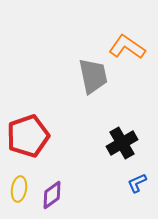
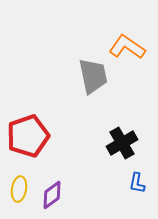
blue L-shape: rotated 55 degrees counterclockwise
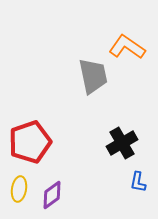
red pentagon: moved 2 px right, 6 px down
blue L-shape: moved 1 px right, 1 px up
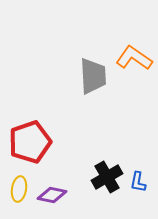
orange L-shape: moved 7 px right, 11 px down
gray trapezoid: rotated 9 degrees clockwise
black cross: moved 15 px left, 34 px down
purple diamond: rotated 48 degrees clockwise
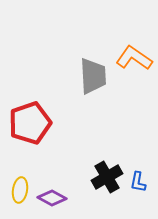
red pentagon: moved 19 px up
yellow ellipse: moved 1 px right, 1 px down
purple diamond: moved 3 px down; rotated 16 degrees clockwise
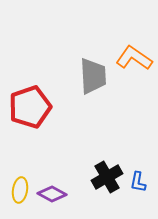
red pentagon: moved 16 px up
purple diamond: moved 4 px up
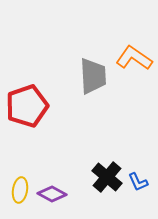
red pentagon: moved 3 px left, 1 px up
black cross: rotated 20 degrees counterclockwise
blue L-shape: rotated 35 degrees counterclockwise
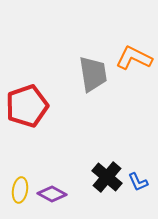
orange L-shape: rotated 9 degrees counterclockwise
gray trapezoid: moved 2 px up; rotated 6 degrees counterclockwise
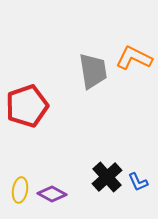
gray trapezoid: moved 3 px up
black cross: rotated 8 degrees clockwise
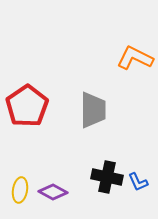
orange L-shape: moved 1 px right
gray trapezoid: moved 39 px down; rotated 9 degrees clockwise
red pentagon: rotated 15 degrees counterclockwise
black cross: rotated 36 degrees counterclockwise
purple diamond: moved 1 px right, 2 px up
